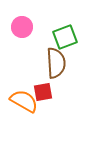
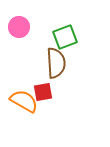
pink circle: moved 3 px left
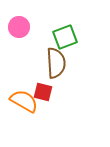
red square: rotated 24 degrees clockwise
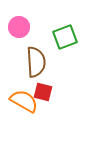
brown semicircle: moved 20 px left, 1 px up
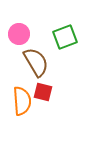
pink circle: moved 7 px down
brown semicircle: rotated 28 degrees counterclockwise
orange semicircle: moved 2 px left; rotated 56 degrees clockwise
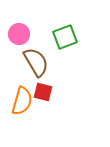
orange semicircle: rotated 20 degrees clockwise
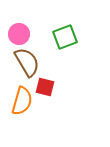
brown semicircle: moved 9 px left
red square: moved 2 px right, 5 px up
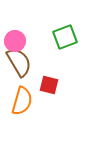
pink circle: moved 4 px left, 7 px down
brown semicircle: moved 8 px left
red square: moved 4 px right, 2 px up
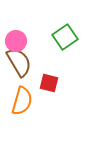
green square: rotated 15 degrees counterclockwise
pink circle: moved 1 px right
red square: moved 2 px up
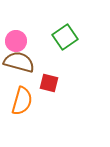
brown semicircle: rotated 44 degrees counterclockwise
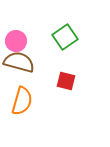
red square: moved 17 px right, 2 px up
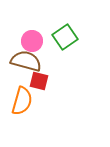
pink circle: moved 16 px right
brown semicircle: moved 7 px right, 1 px up
red square: moved 27 px left
